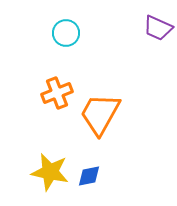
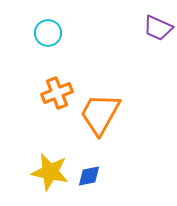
cyan circle: moved 18 px left
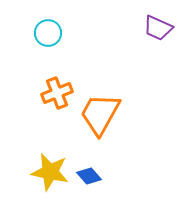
blue diamond: rotated 60 degrees clockwise
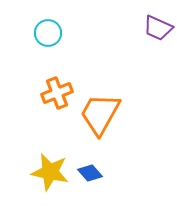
blue diamond: moved 1 px right, 3 px up
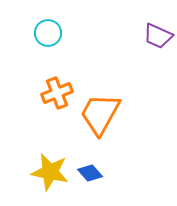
purple trapezoid: moved 8 px down
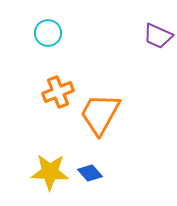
orange cross: moved 1 px right, 1 px up
yellow star: rotated 9 degrees counterclockwise
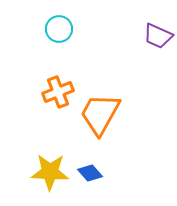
cyan circle: moved 11 px right, 4 px up
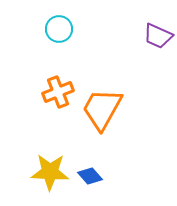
orange trapezoid: moved 2 px right, 5 px up
blue diamond: moved 3 px down
